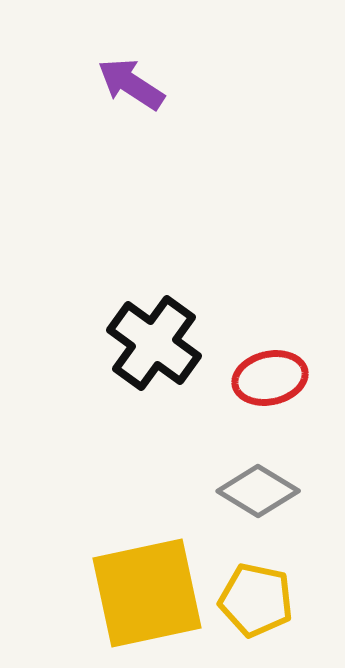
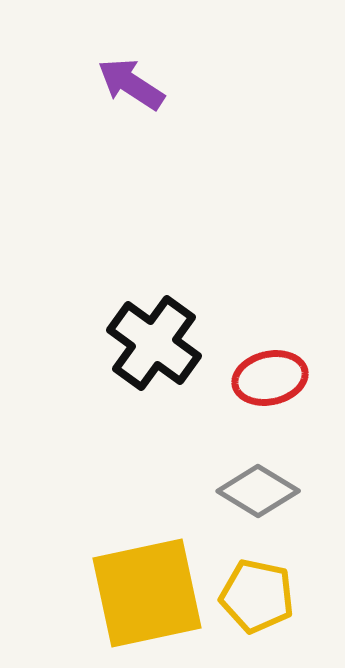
yellow pentagon: moved 1 px right, 4 px up
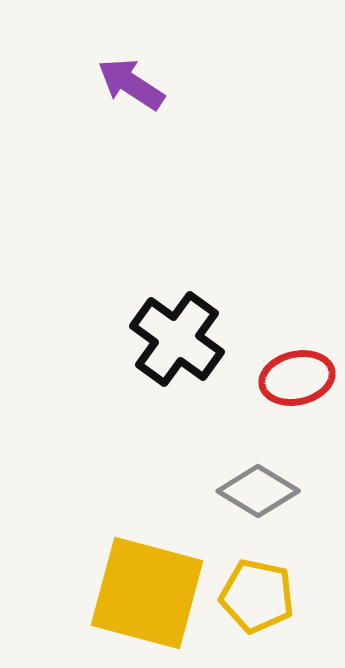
black cross: moved 23 px right, 4 px up
red ellipse: moved 27 px right
yellow square: rotated 27 degrees clockwise
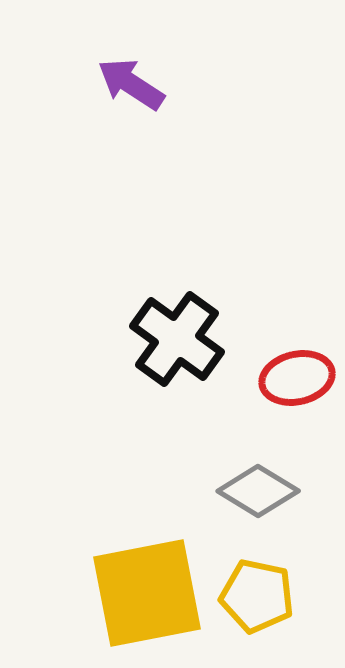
yellow square: rotated 26 degrees counterclockwise
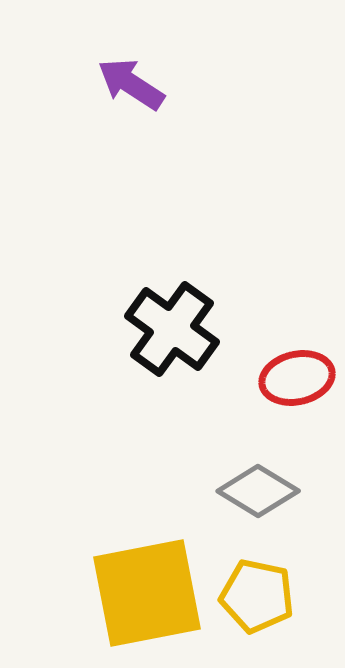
black cross: moved 5 px left, 10 px up
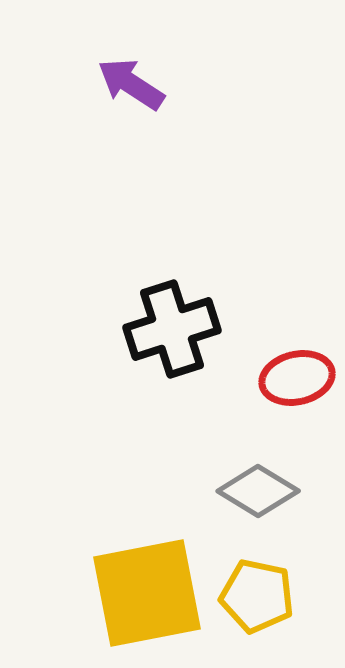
black cross: rotated 36 degrees clockwise
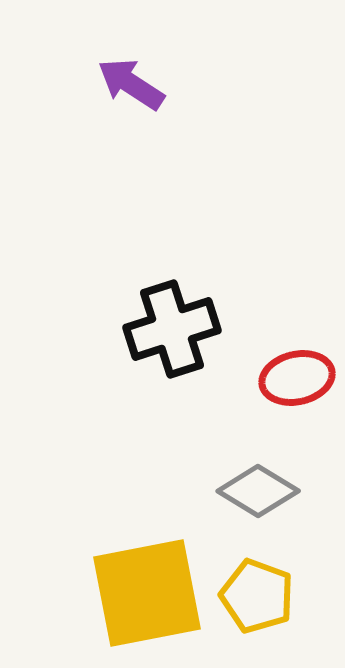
yellow pentagon: rotated 8 degrees clockwise
